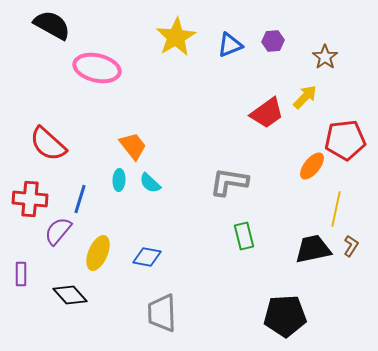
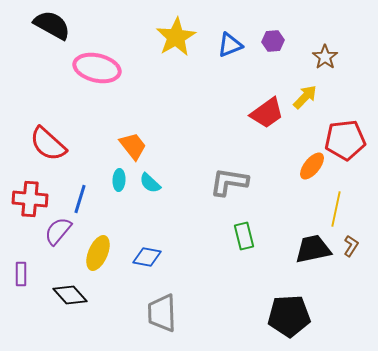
black pentagon: moved 4 px right
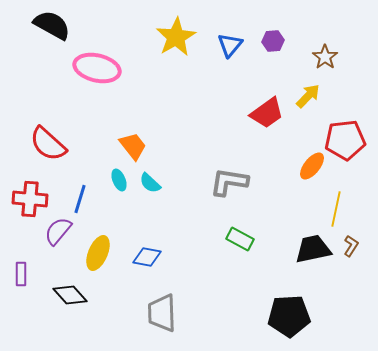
blue triangle: rotated 28 degrees counterclockwise
yellow arrow: moved 3 px right, 1 px up
cyan ellipse: rotated 25 degrees counterclockwise
green rectangle: moved 4 px left, 3 px down; rotated 48 degrees counterclockwise
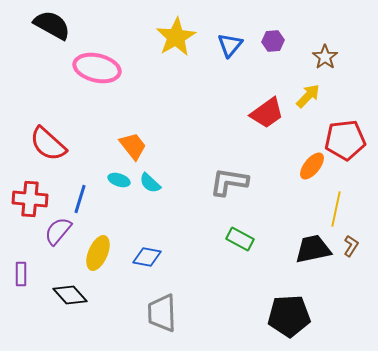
cyan ellipse: rotated 50 degrees counterclockwise
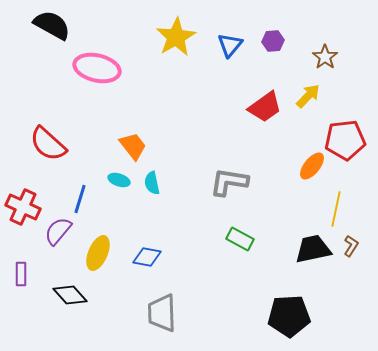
red trapezoid: moved 2 px left, 6 px up
cyan semicircle: moved 2 px right; rotated 35 degrees clockwise
red cross: moved 7 px left, 8 px down; rotated 20 degrees clockwise
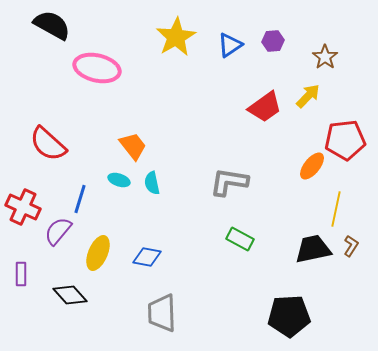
blue triangle: rotated 16 degrees clockwise
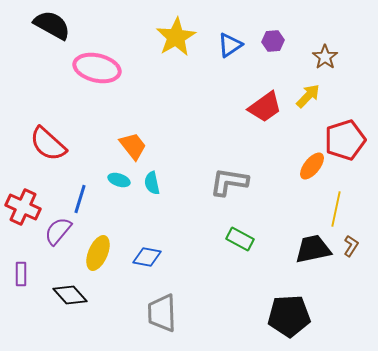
red pentagon: rotated 12 degrees counterclockwise
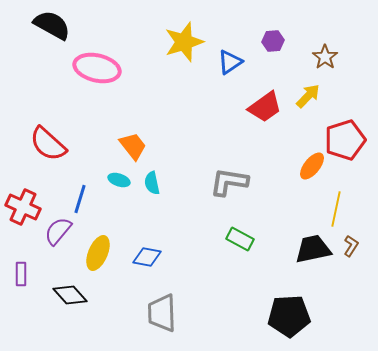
yellow star: moved 8 px right, 5 px down; rotated 12 degrees clockwise
blue triangle: moved 17 px down
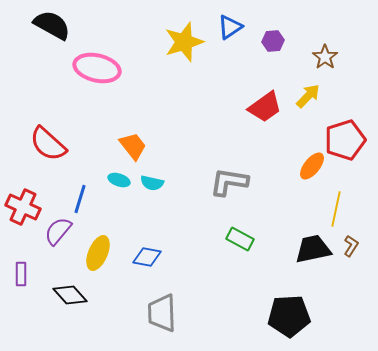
blue triangle: moved 35 px up
cyan semicircle: rotated 65 degrees counterclockwise
